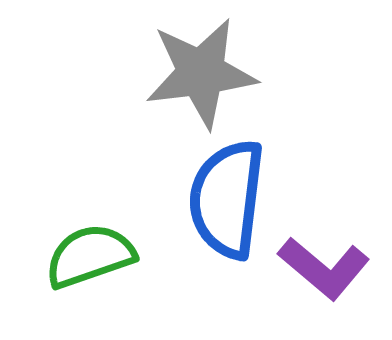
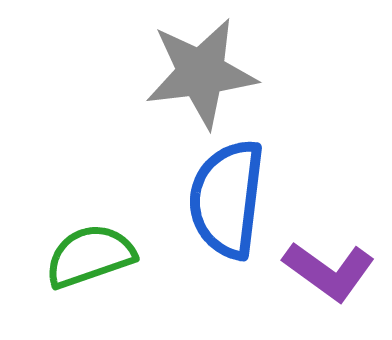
purple L-shape: moved 5 px right, 3 px down; rotated 4 degrees counterclockwise
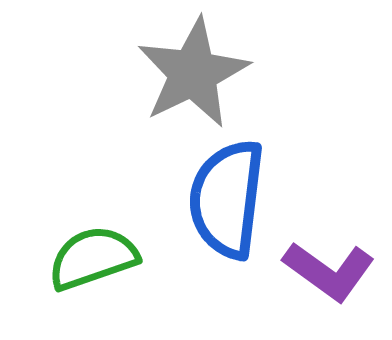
gray star: moved 8 px left; rotated 19 degrees counterclockwise
green semicircle: moved 3 px right, 2 px down
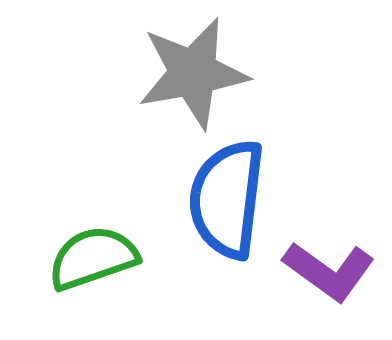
gray star: rotated 16 degrees clockwise
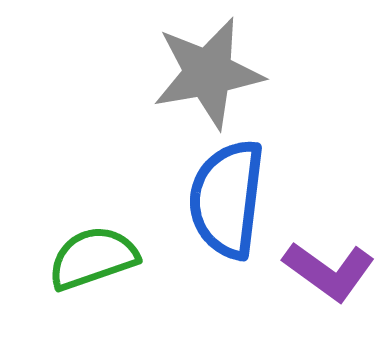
gray star: moved 15 px right
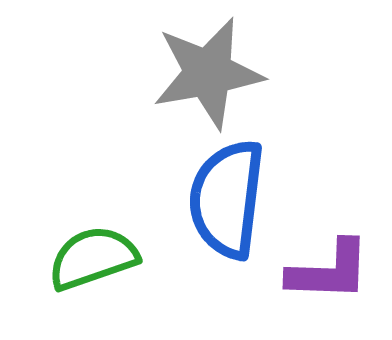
purple L-shape: rotated 34 degrees counterclockwise
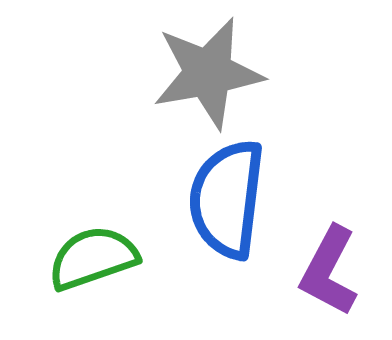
purple L-shape: rotated 116 degrees clockwise
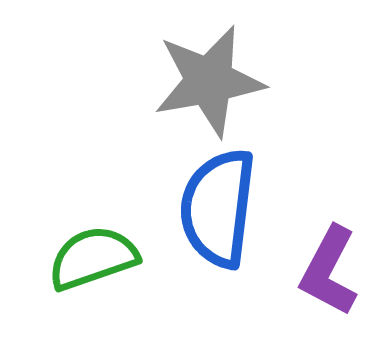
gray star: moved 1 px right, 8 px down
blue semicircle: moved 9 px left, 9 px down
